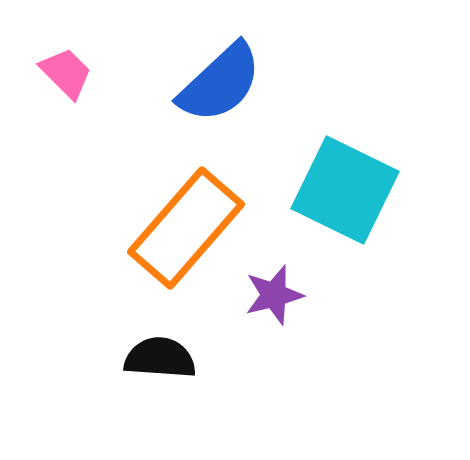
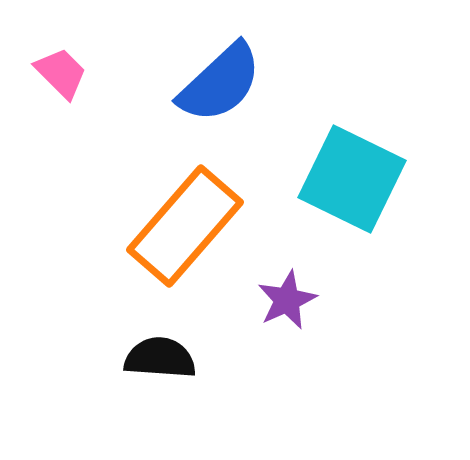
pink trapezoid: moved 5 px left
cyan square: moved 7 px right, 11 px up
orange rectangle: moved 1 px left, 2 px up
purple star: moved 13 px right, 5 px down; rotated 10 degrees counterclockwise
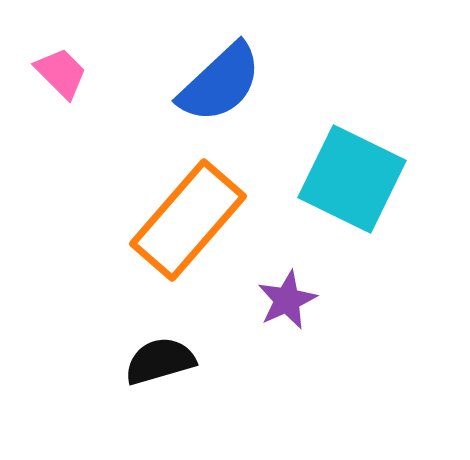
orange rectangle: moved 3 px right, 6 px up
black semicircle: moved 3 px down; rotated 20 degrees counterclockwise
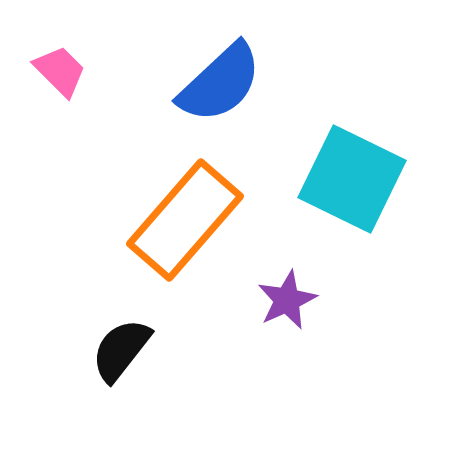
pink trapezoid: moved 1 px left, 2 px up
orange rectangle: moved 3 px left
black semicircle: moved 39 px left, 11 px up; rotated 36 degrees counterclockwise
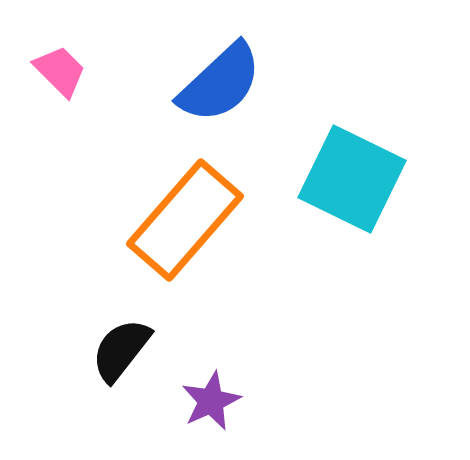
purple star: moved 76 px left, 101 px down
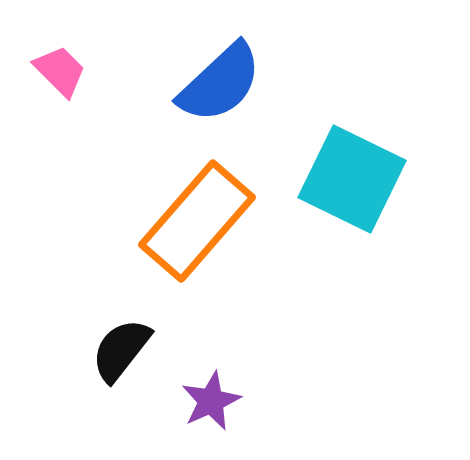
orange rectangle: moved 12 px right, 1 px down
